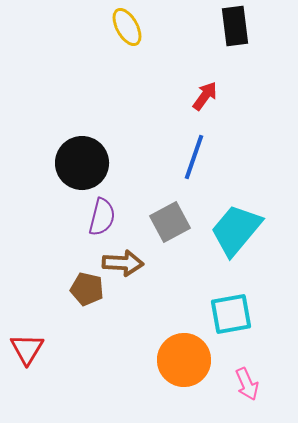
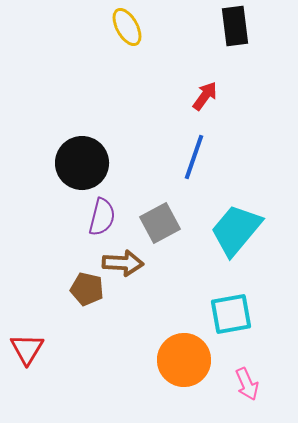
gray square: moved 10 px left, 1 px down
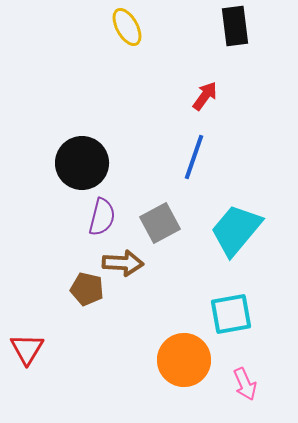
pink arrow: moved 2 px left
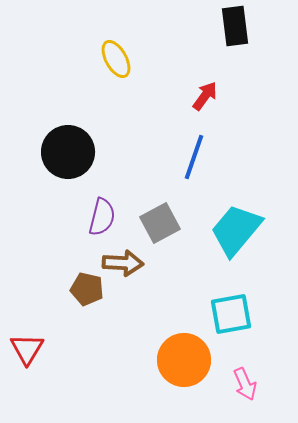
yellow ellipse: moved 11 px left, 32 px down
black circle: moved 14 px left, 11 px up
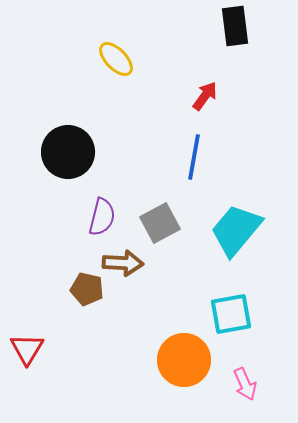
yellow ellipse: rotated 15 degrees counterclockwise
blue line: rotated 9 degrees counterclockwise
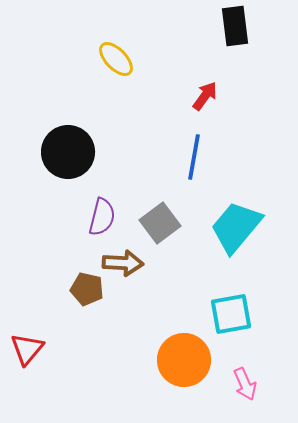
gray square: rotated 9 degrees counterclockwise
cyan trapezoid: moved 3 px up
red triangle: rotated 9 degrees clockwise
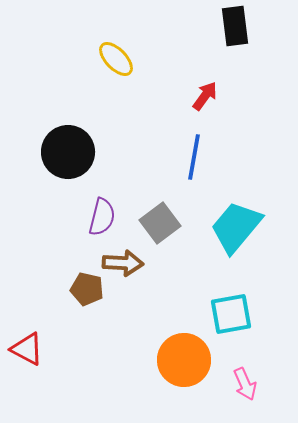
red triangle: rotated 42 degrees counterclockwise
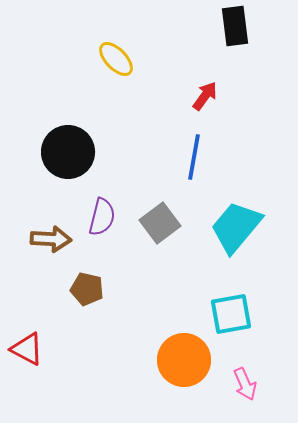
brown arrow: moved 72 px left, 24 px up
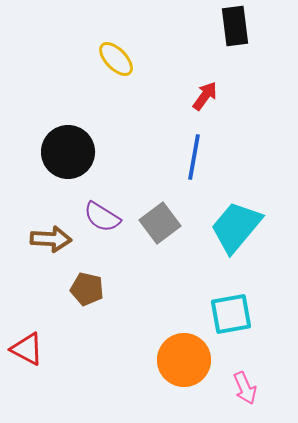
purple semicircle: rotated 108 degrees clockwise
pink arrow: moved 4 px down
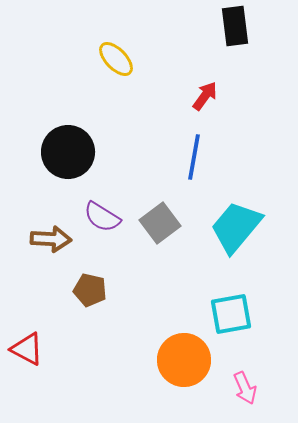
brown pentagon: moved 3 px right, 1 px down
